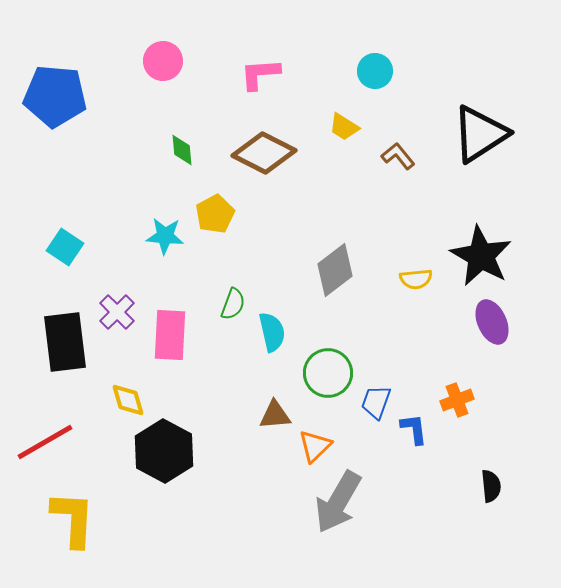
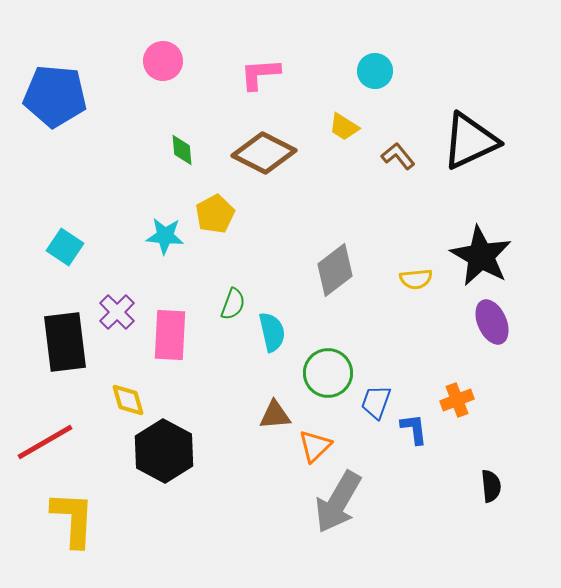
black triangle: moved 10 px left, 7 px down; rotated 8 degrees clockwise
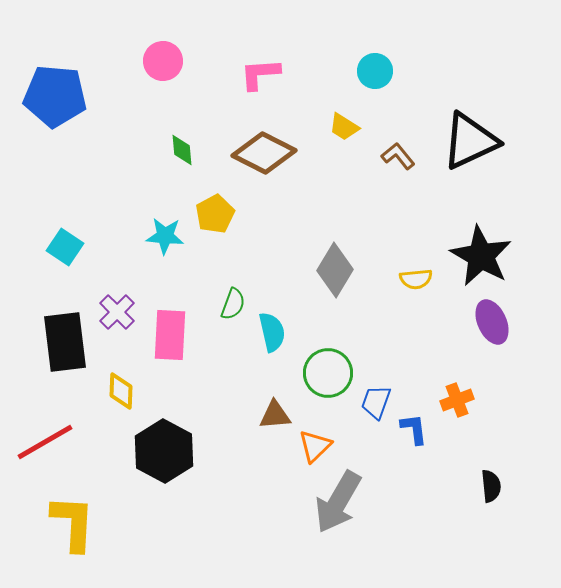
gray diamond: rotated 22 degrees counterclockwise
yellow diamond: moved 7 px left, 9 px up; rotated 18 degrees clockwise
yellow L-shape: moved 4 px down
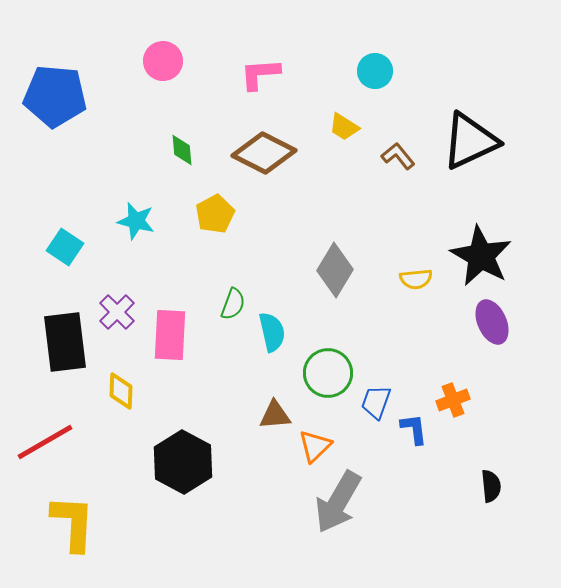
cyan star: moved 29 px left, 15 px up; rotated 9 degrees clockwise
orange cross: moved 4 px left
black hexagon: moved 19 px right, 11 px down
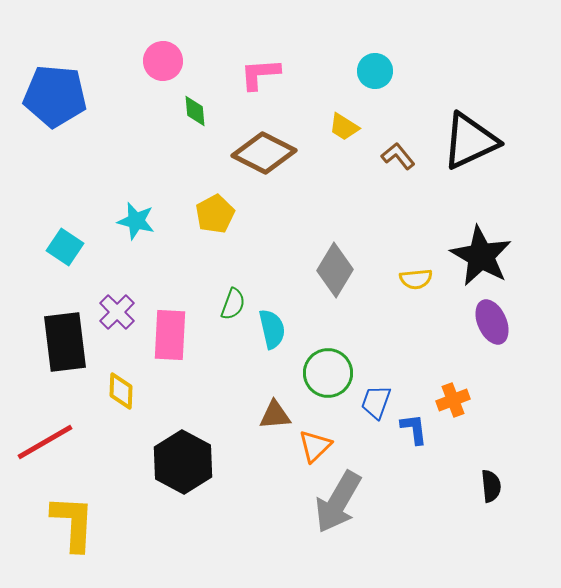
green diamond: moved 13 px right, 39 px up
cyan semicircle: moved 3 px up
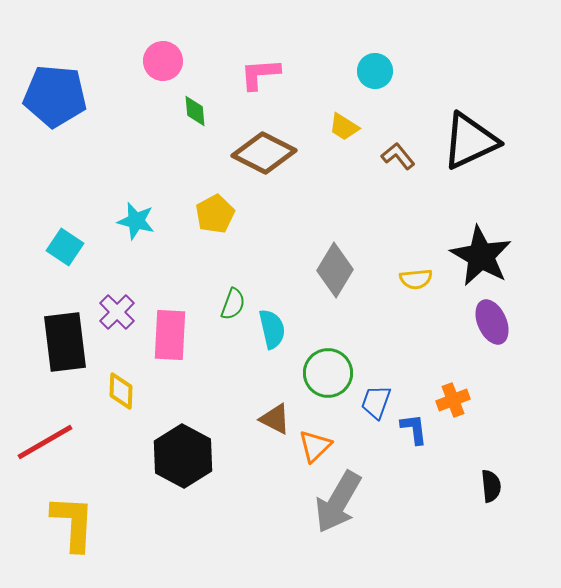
brown triangle: moved 4 px down; rotated 32 degrees clockwise
black hexagon: moved 6 px up
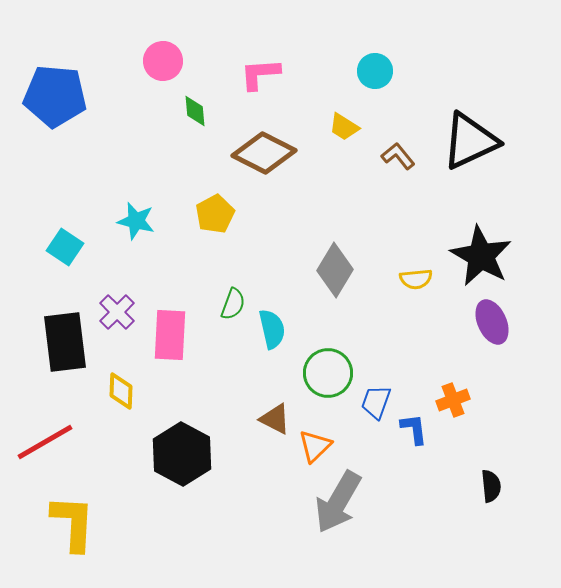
black hexagon: moved 1 px left, 2 px up
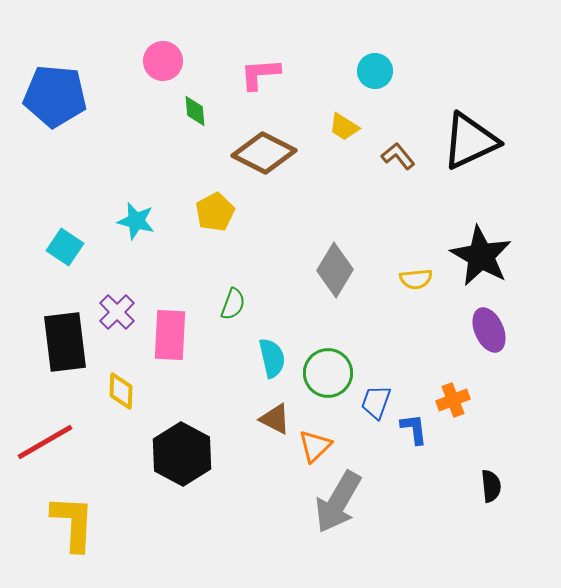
yellow pentagon: moved 2 px up
purple ellipse: moved 3 px left, 8 px down
cyan semicircle: moved 29 px down
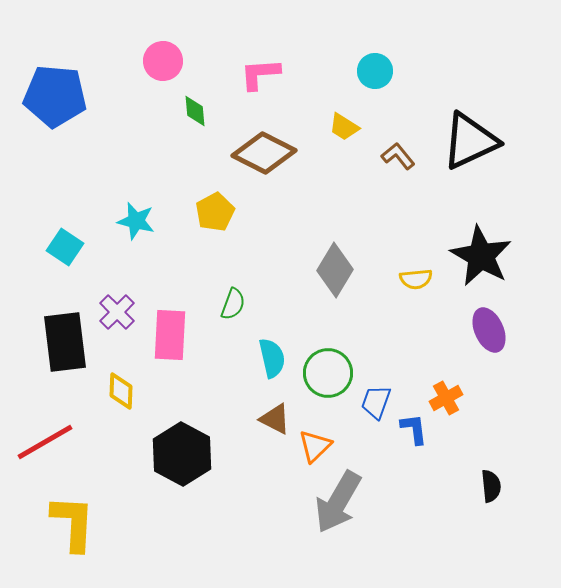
orange cross: moved 7 px left, 2 px up; rotated 8 degrees counterclockwise
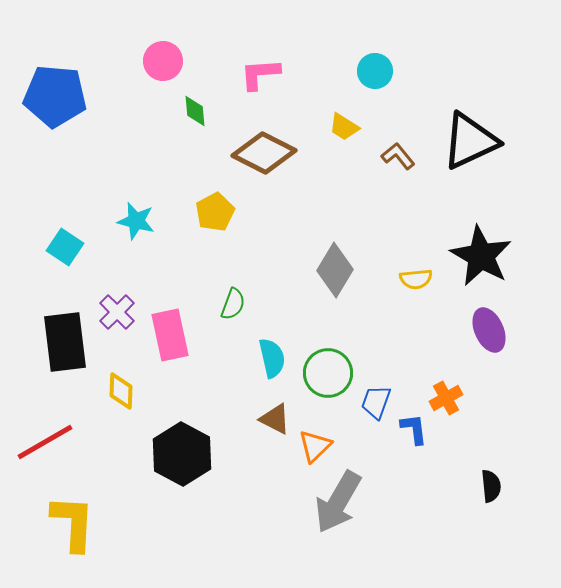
pink rectangle: rotated 15 degrees counterclockwise
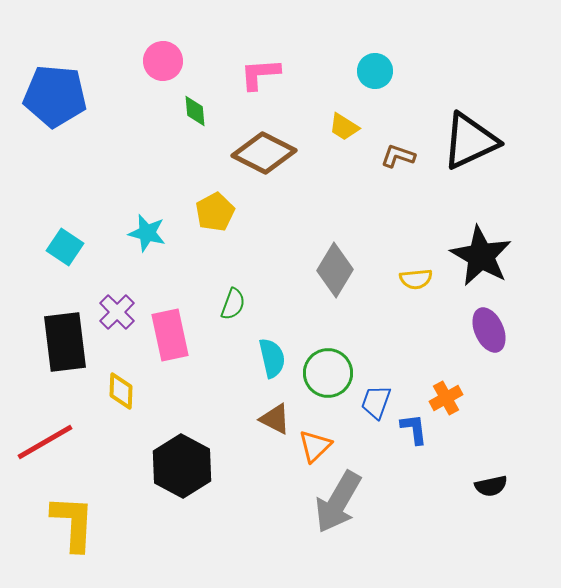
brown L-shape: rotated 32 degrees counterclockwise
cyan star: moved 11 px right, 12 px down
black hexagon: moved 12 px down
black semicircle: rotated 84 degrees clockwise
